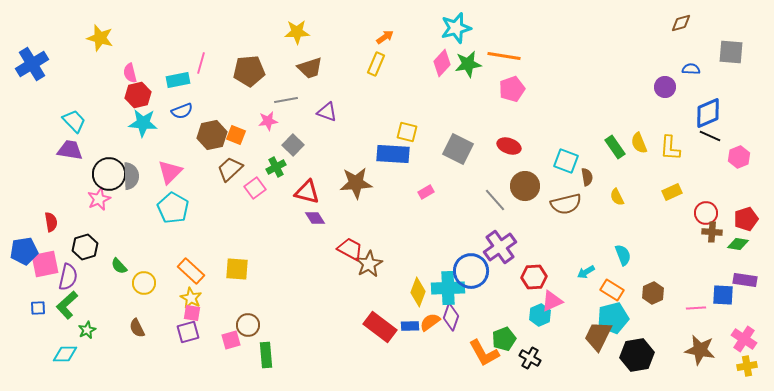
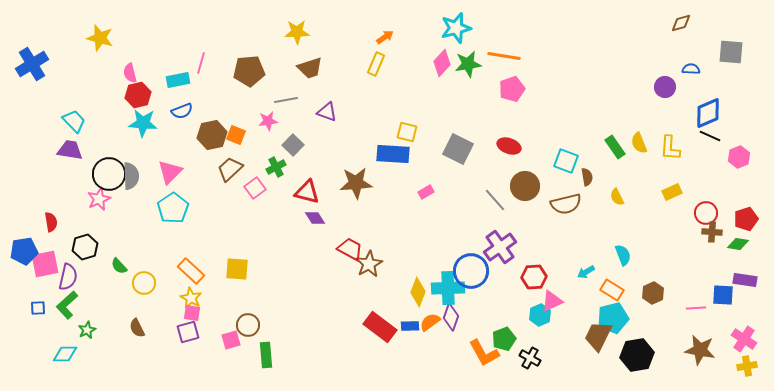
cyan pentagon at (173, 208): rotated 8 degrees clockwise
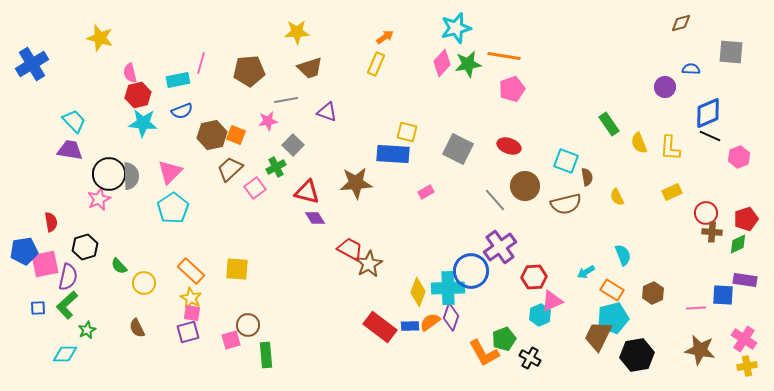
green rectangle at (615, 147): moved 6 px left, 23 px up
green diamond at (738, 244): rotated 35 degrees counterclockwise
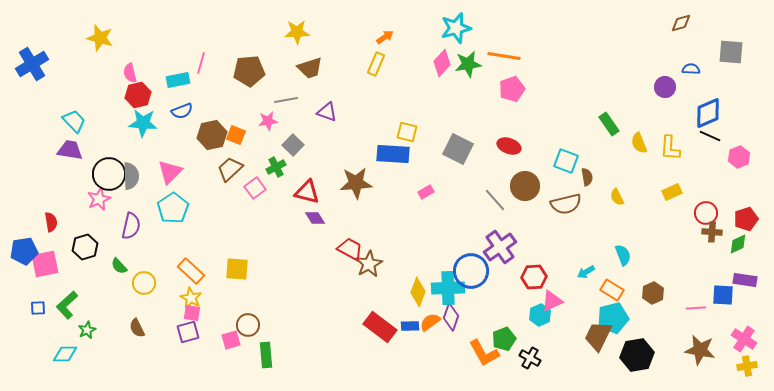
purple semicircle at (68, 277): moved 63 px right, 51 px up
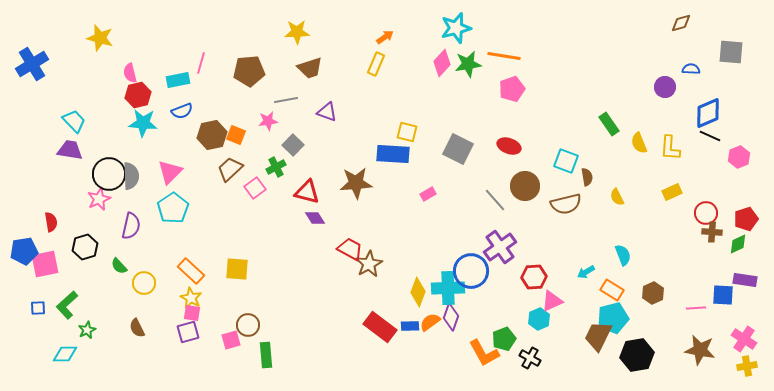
pink rectangle at (426, 192): moved 2 px right, 2 px down
cyan hexagon at (540, 315): moved 1 px left, 4 px down
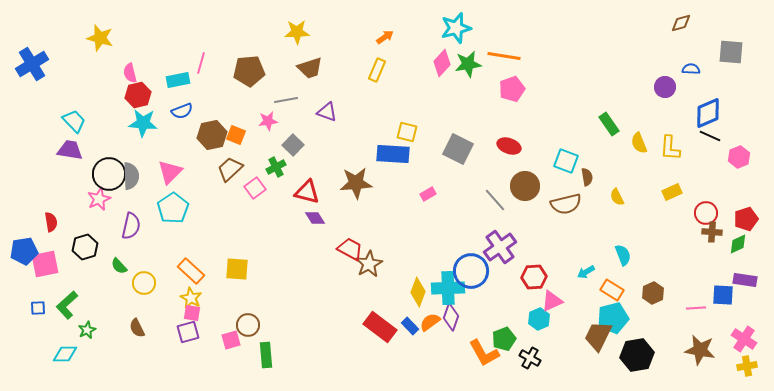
yellow rectangle at (376, 64): moved 1 px right, 6 px down
blue rectangle at (410, 326): rotated 48 degrees clockwise
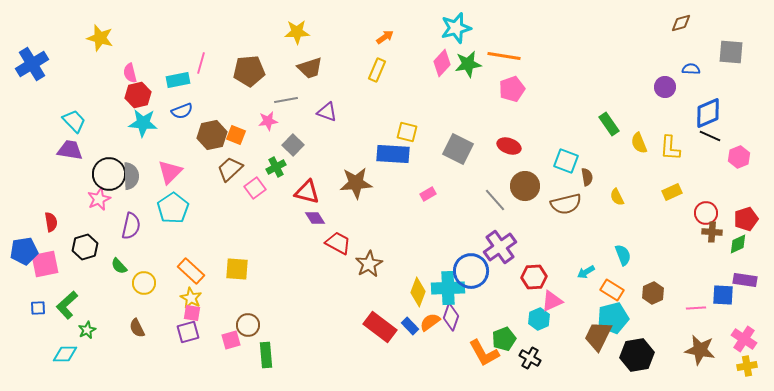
red trapezoid at (350, 249): moved 12 px left, 6 px up
